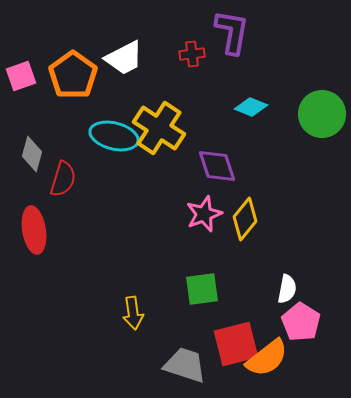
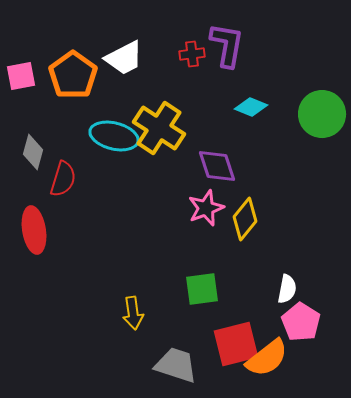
purple L-shape: moved 5 px left, 13 px down
pink square: rotated 8 degrees clockwise
gray diamond: moved 1 px right, 2 px up
pink star: moved 2 px right, 6 px up
gray trapezoid: moved 9 px left
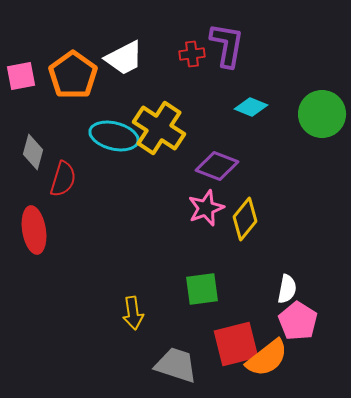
purple diamond: rotated 51 degrees counterclockwise
pink pentagon: moved 3 px left, 1 px up
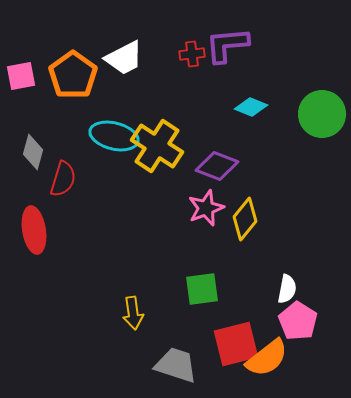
purple L-shape: rotated 105 degrees counterclockwise
yellow cross: moved 2 px left, 18 px down
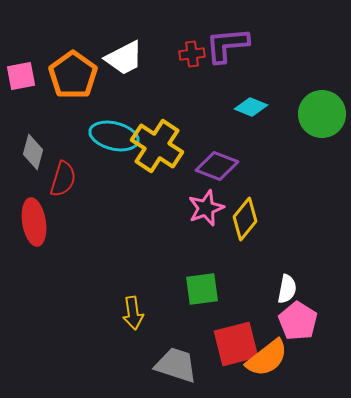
red ellipse: moved 8 px up
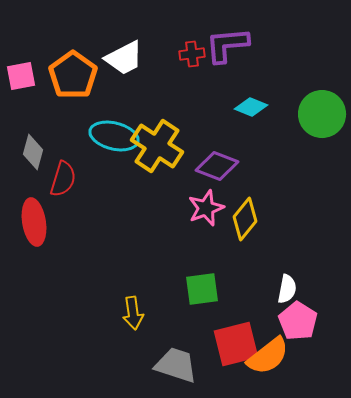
orange semicircle: moved 1 px right, 2 px up
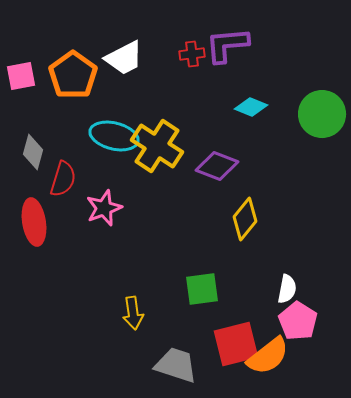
pink star: moved 102 px left
